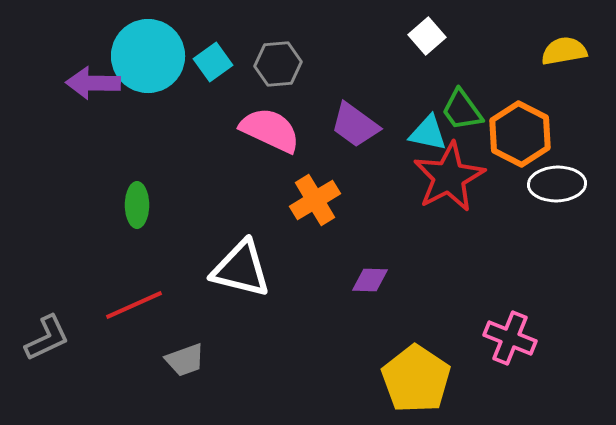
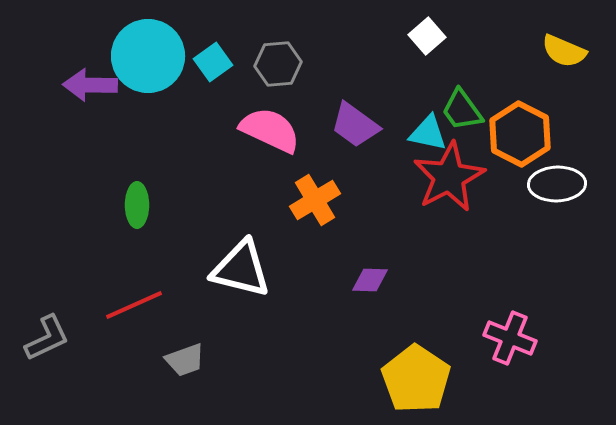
yellow semicircle: rotated 147 degrees counterclockwise
purple arrow: moved 3 px left, 2 px down
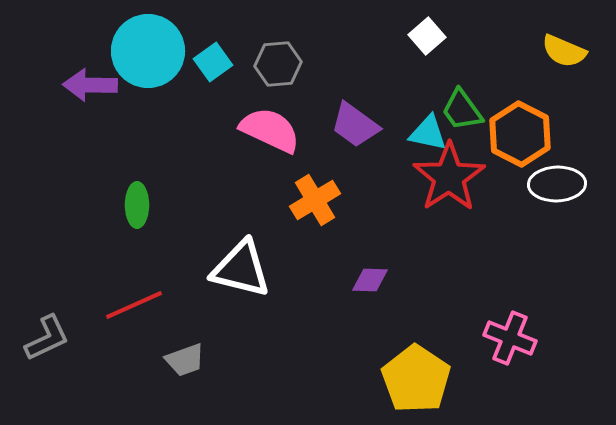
cyan circle: moved 5 px up
red star: rotated 6 degrees counterclockwise
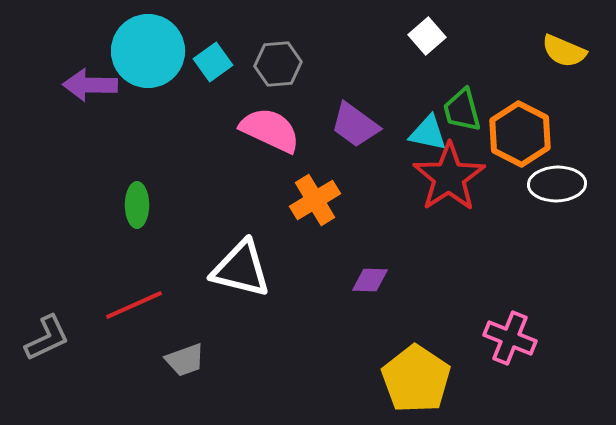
green trapezoid: rotated 21 degrees clockwise
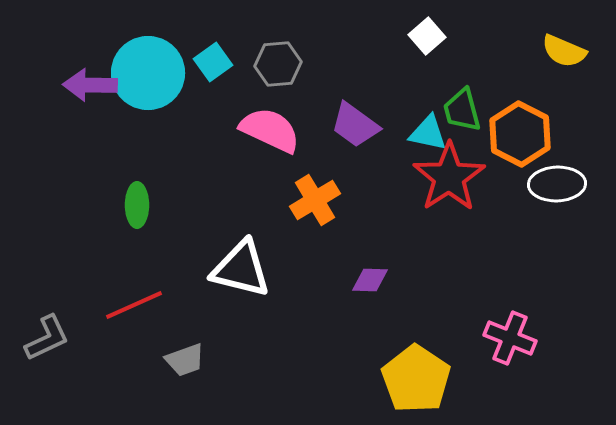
cyan circle: moved 22 px down
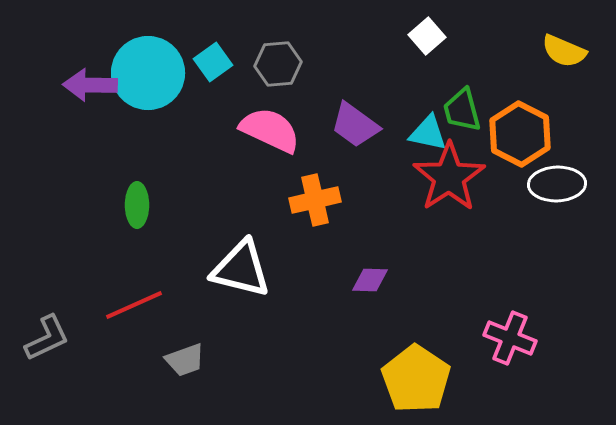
orange cross: rotated 18 degrees clockwise
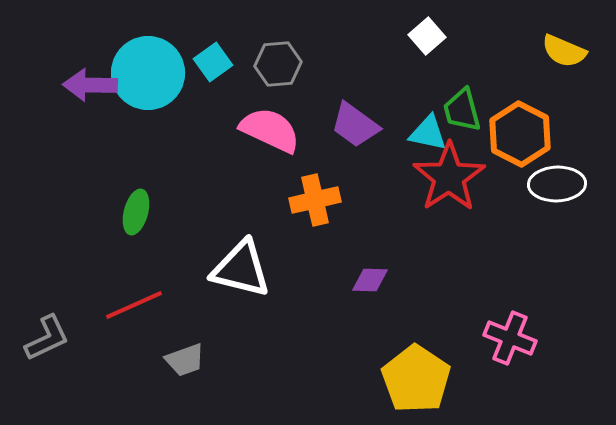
green ellipse: moved 1 px left, 7 px down; rotated 15 degrees clockwise
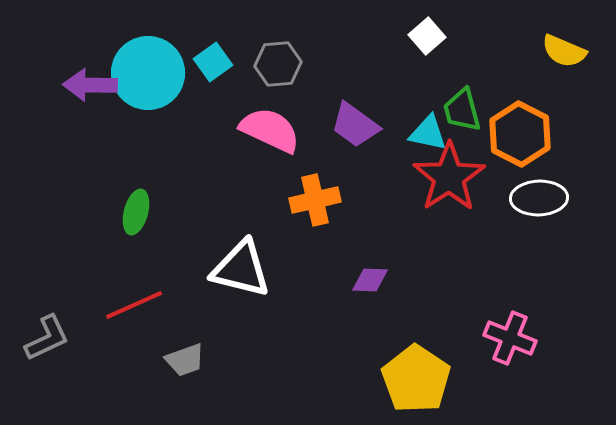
white ellipse: moved 18 px left, 14 px down
